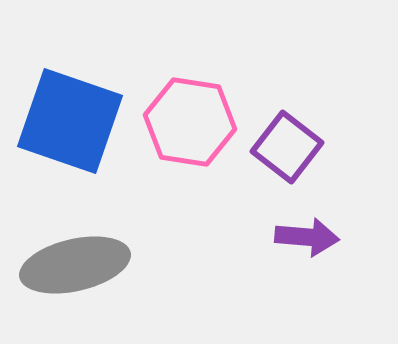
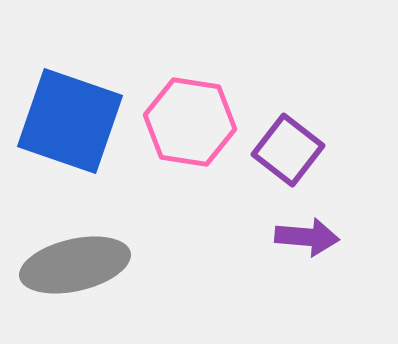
purple square: moved 1 px right, 3 px down
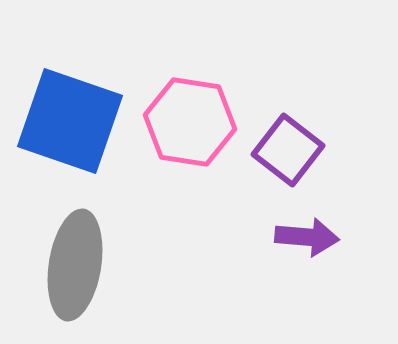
gray ellipse: rotated 68 degrees counterclockwise
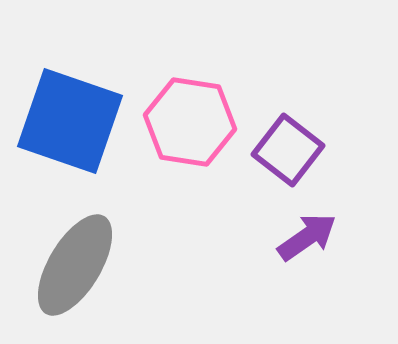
purple arrow: rotated 40 degrees counterclockwise
gray ellipse: rotated 22 degrees clockwise
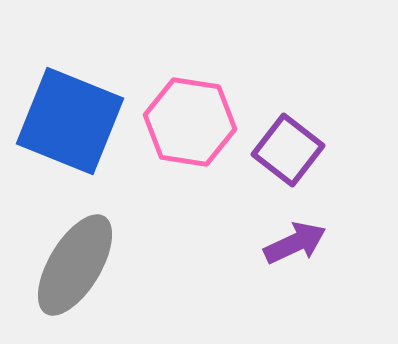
blue square: rotated 3 degrees clockwise
purple arrow: moved 12 px left, 6 px down; rotated 10 degrees clockwise
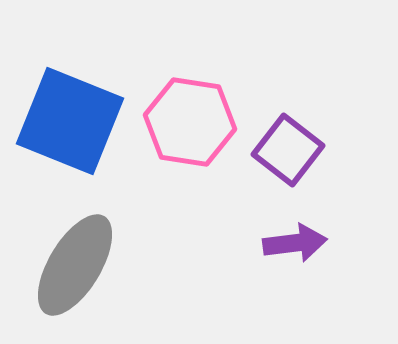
purple arrow: rotated 18 degrees clockwise
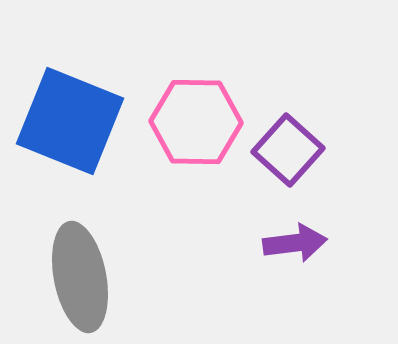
pink hexagon: moved 6 px right; rotated 8 degrees counterclockwise
purple square: rotated 4 degrees clockwise
gray ellipse: moved 5 px right, 12 px down; rotated 42 degrees counterclockwise
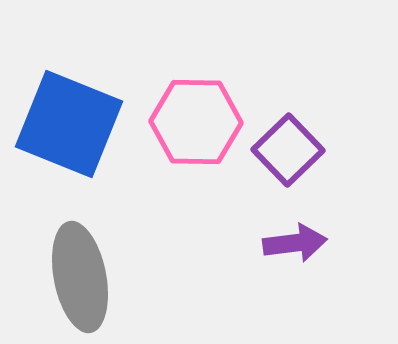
blue square: moved 1 px left, 3 px down
purple square: rotated 4 degrees clockwise
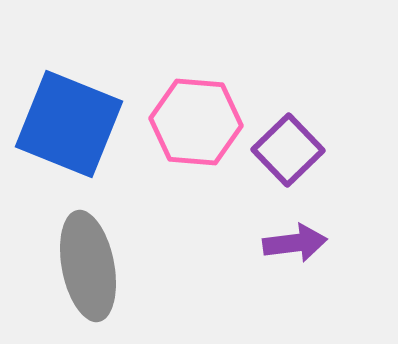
pink hexagon: rotated 4 degrees clockwise
gray ellipse: moved 8 px right, 11 px up
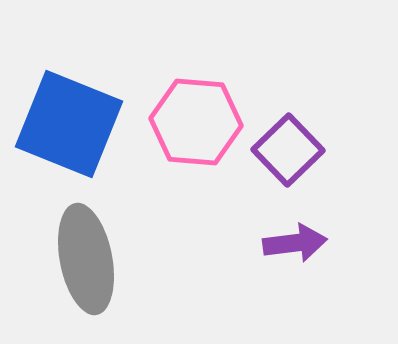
gray ellipse: moved 2 px left, 7 px up
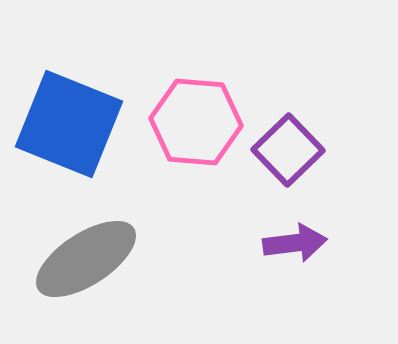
gray ellipse: rotated 68 degrees clockwise
